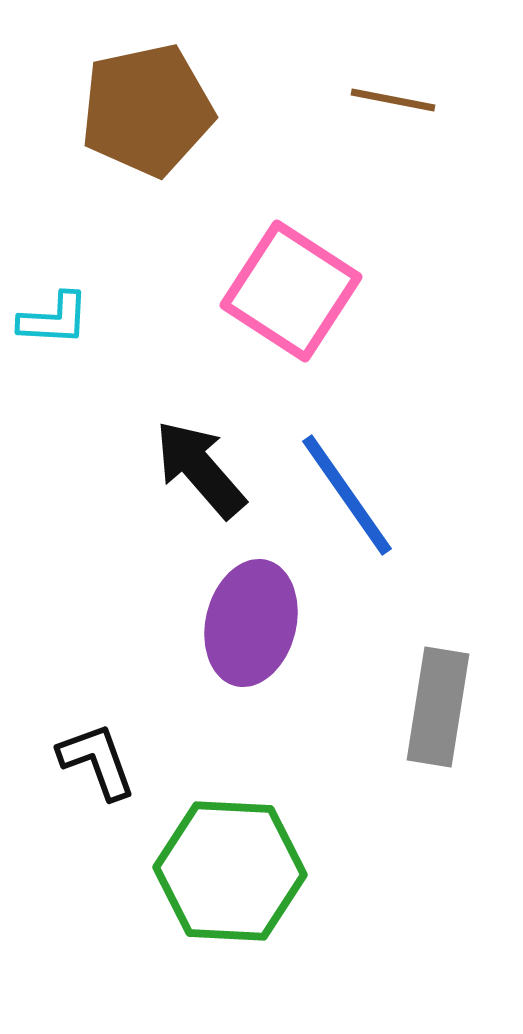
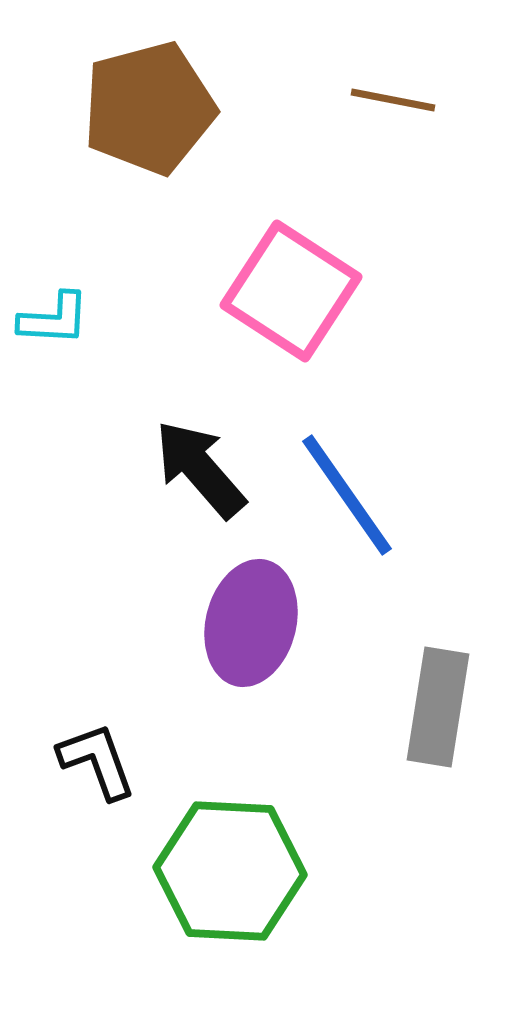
brown pentagon: moved 2 px right, 2 px up; rotated 3 degrees counterclockwise
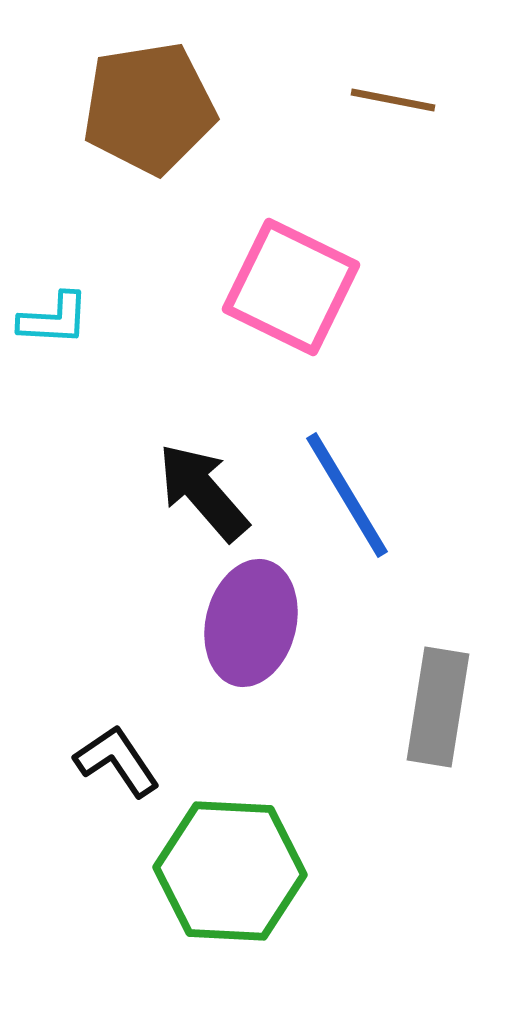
brown pentagon: rotated 6 degrees clockwise
pink square: moved 4 px up; rotated 7 degrees counterclockwise
black arrow: moved 3 px right, 23 px down
blue line: rotated 4 degrees clockwise
black L-shape: moved 20 px right; rotated 14 degrees counterclockwise
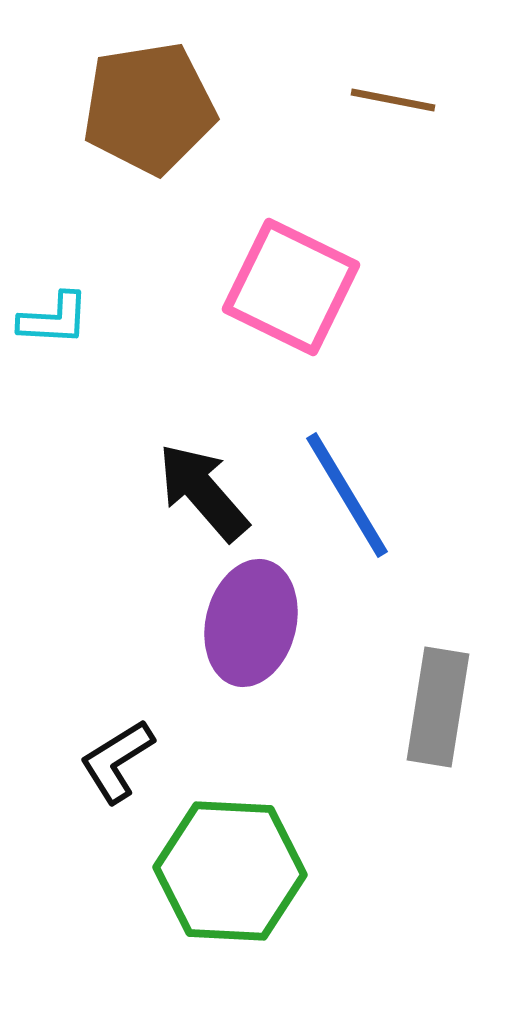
black L-shape: rotated 88 degrees counterclockwise
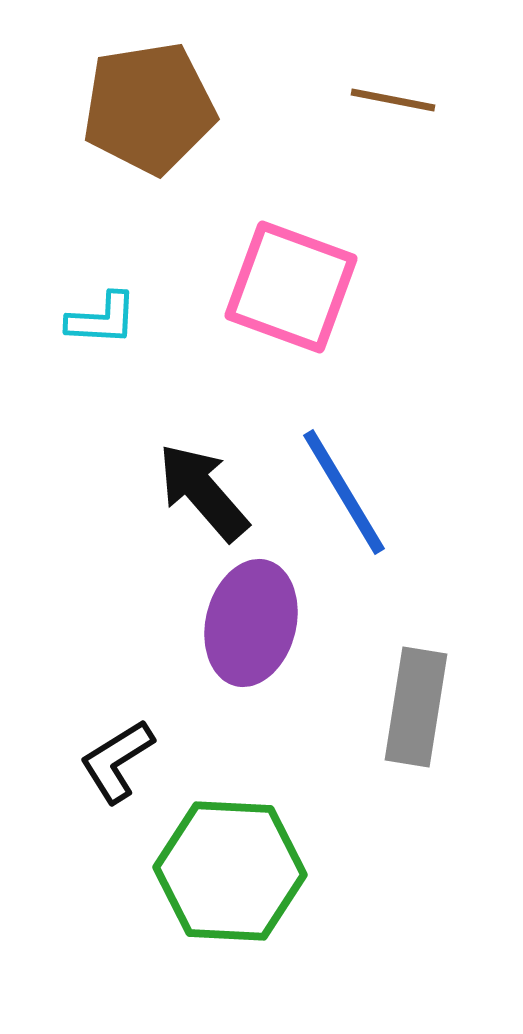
pink square: rotated 6 degrees counterclockwise
cyan L-shape: moved 48 px right
blue line: moved 3 px left, 3 px up
gray rectangle: moved 22 px left
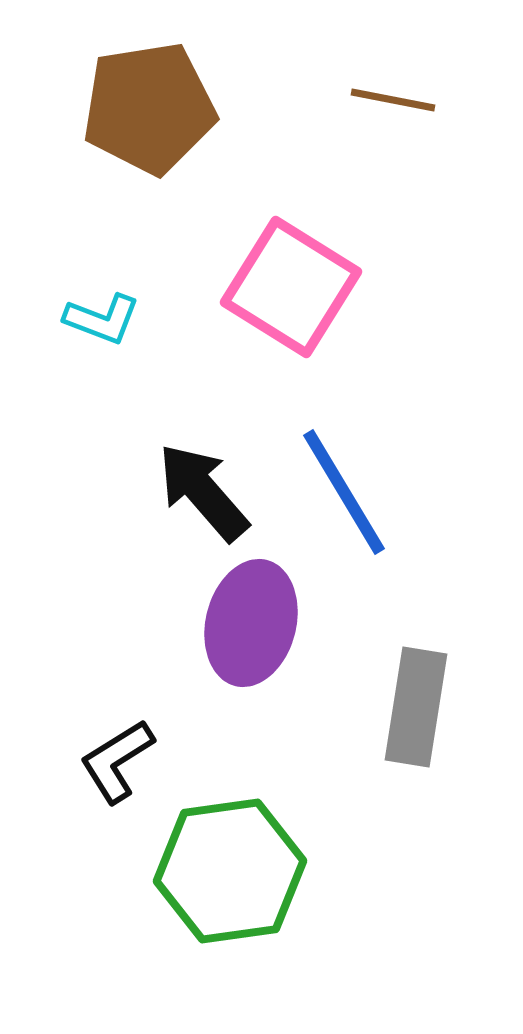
pink square: rotated 12 degrees clockwise
cyan L-shape: rotated 18 degrees clockwise
green hexagon: rotated 11 degrees counterclockwise
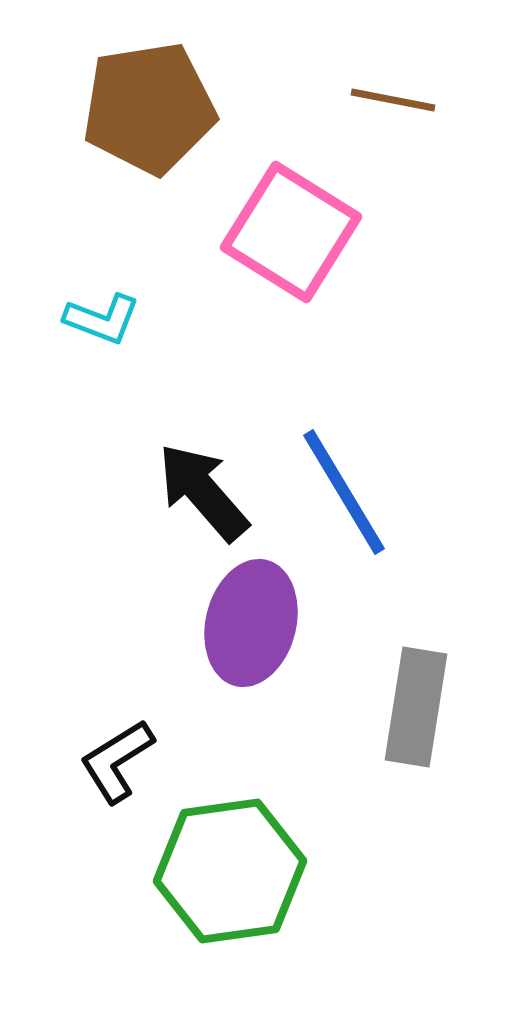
pink square: moved 55 px up
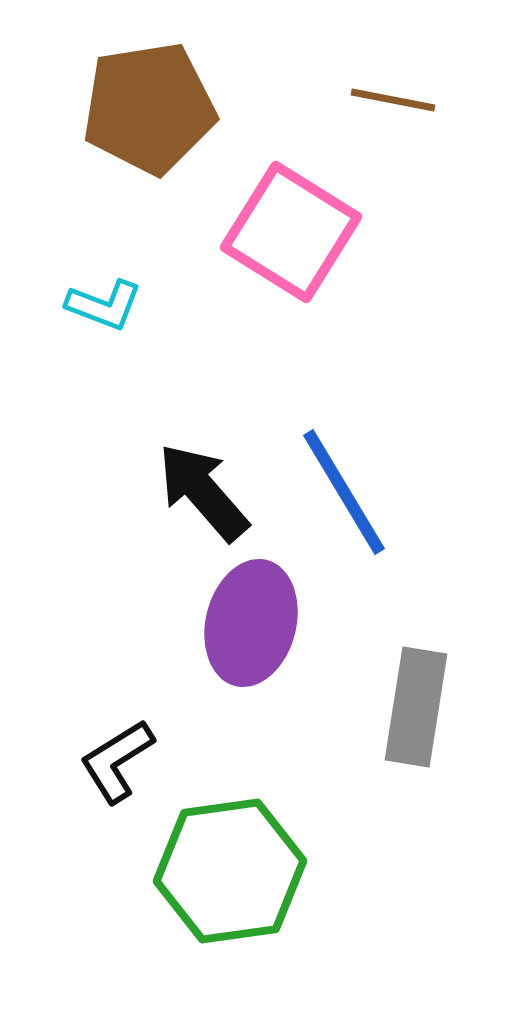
cyan L-shape: moved 2 px right, 14 px up
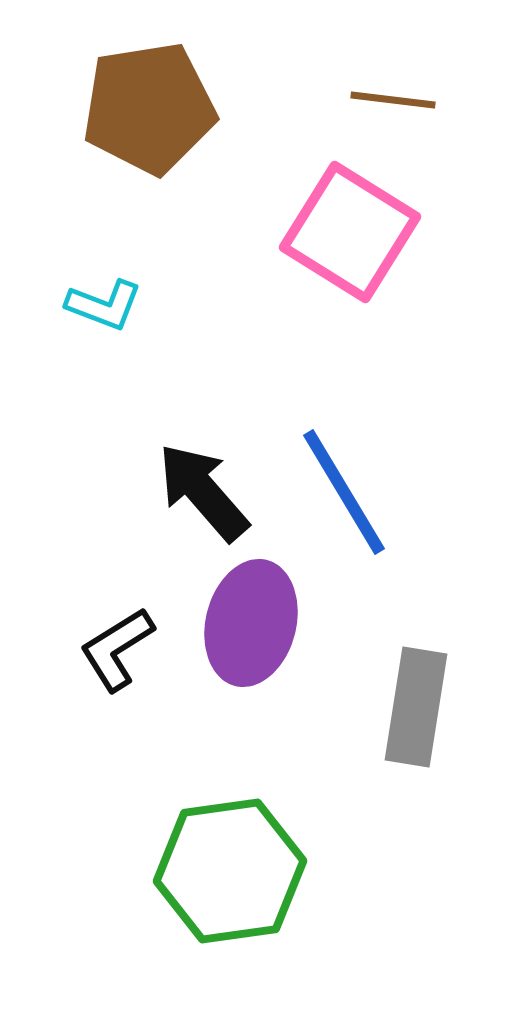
brown line: rotated 4 degrees counterclockwise
pink square: moved 59 px right
black L-shape: moved 112 px up
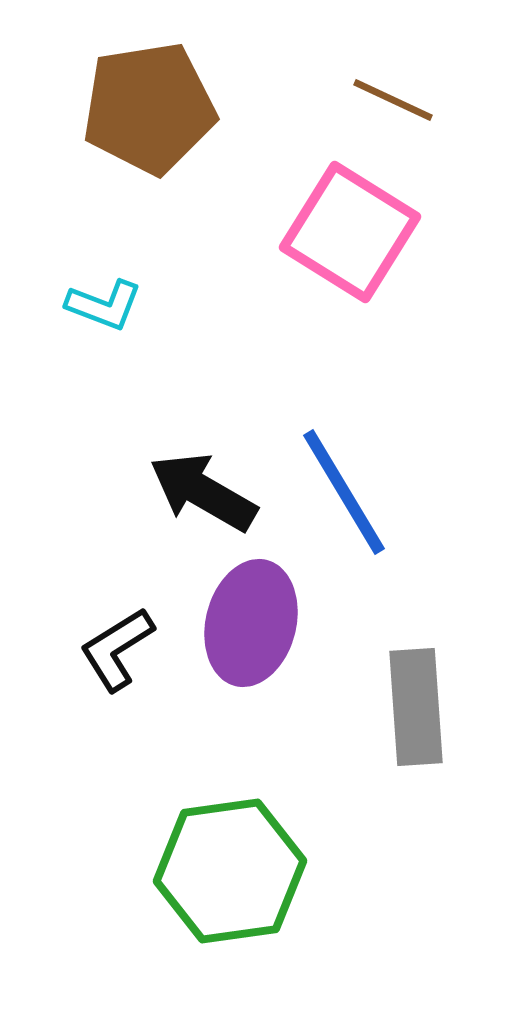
brown line: rotated 18 degrees clockwise
black arrow: rotated 19 degrees counterclockwise
gray rectangle: rotated 13 degrees counterclockwise
